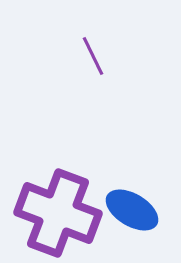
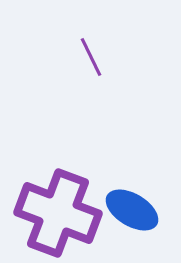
purple line: moved 2 px left, 1 px down
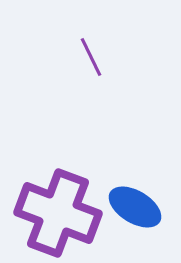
blue ellipse: moved 3 px right, 3 px up
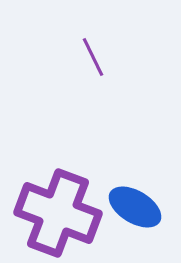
purple line: moved 2 px right
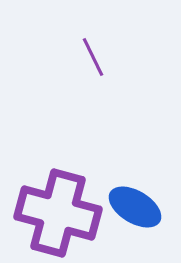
purple cross: rotated 6 degrees counterclockwise
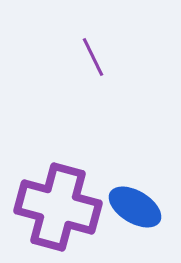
purple cross: moved 6 px up
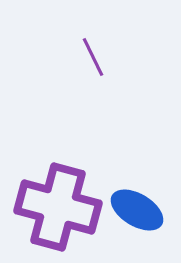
blue ellipse: moved 2 px right, 3 px down
